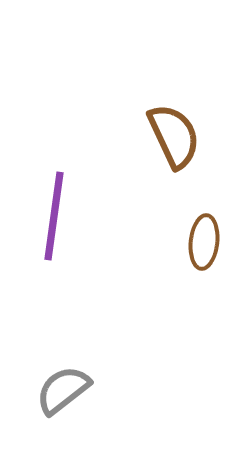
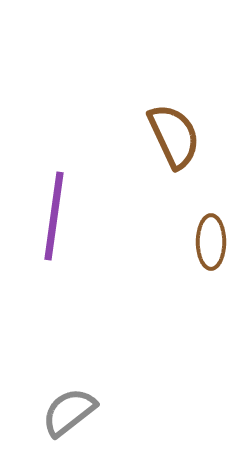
brown ellipse: moved 7 px right; rotated 6 degrees counterclockwise
gray semicircle: moved 6 px right, 22 px down
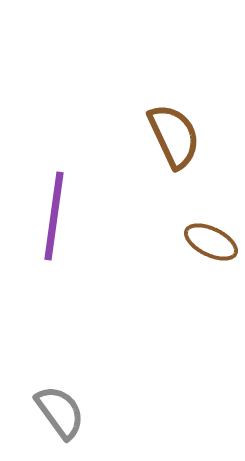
brown ellipse: rotated 64 degrees counterclockwise
gray semicircle: moved 9 px left; rotated 92 degrees clockwise
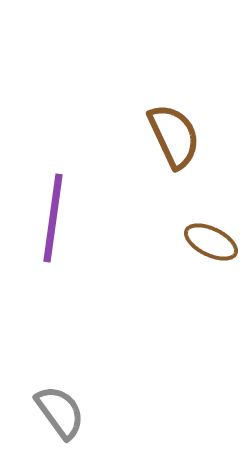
purple line: moved 1 px left, 2 px down
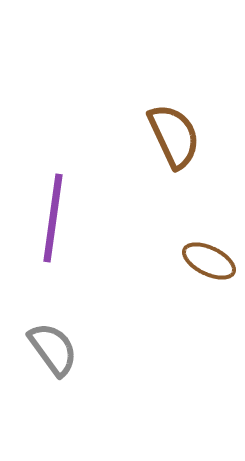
brown ellipse: moved 2 px left, 19 px down
gray semicircle: moved 7 px left, 63 px up
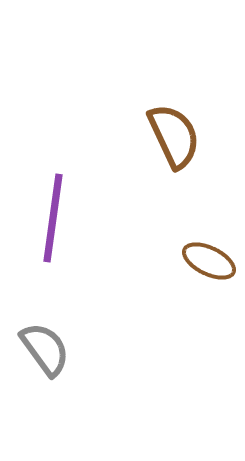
gray semicircle: moved 8 px left
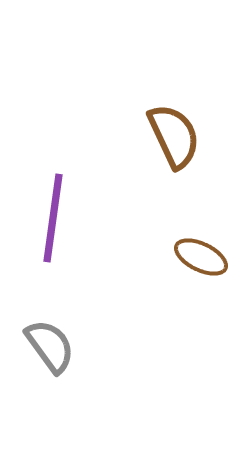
brown ellipse: moved 8 px left, 4 px up
gray semicircle: moved 5 px right, 3 px up
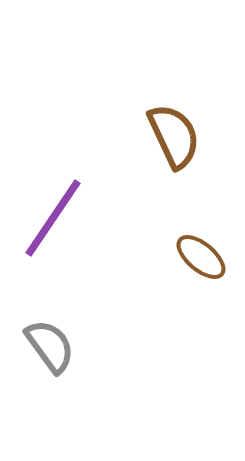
purple line: rotated 26 degrees clockwise
brown ellipse: rotated 14 degrees clockwise
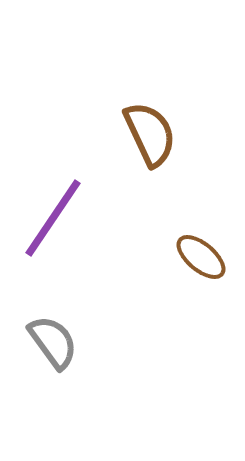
brown semicircle: moved 24 px left, 2 px up
gray semicircle: moved 3 px right, 4 px up
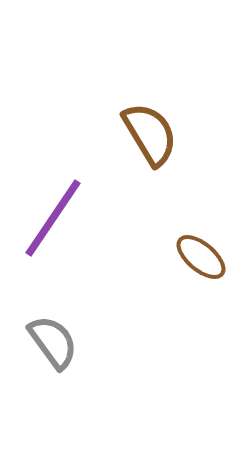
brown semicircle: rotated 6 degrees counterclockwise
